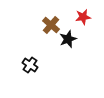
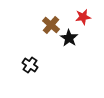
black star: moved 1 px right, 1 px up; rotated 18 degrees counterclockwise
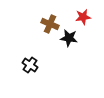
brown cross: moved 1 px left, 1 px up; rotated 18 degrees counterclockwise
black star: rotated 24 degrees counterclockwise
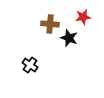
brown cross: rotated 18 degrees counterclockwise
black star: rotated 12 degrees clockwise
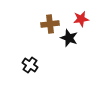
red star: moved 2 px left, 2 px down
brown cross: rotated 12 degrees counterclockwise
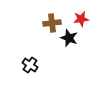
brown cross: moved 2 px right, 1 px up
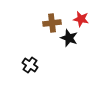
red star: rotated 21 degrees clockwise
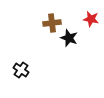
red star: moved 10 px right
black cross: moved 9 px left, 5 px down
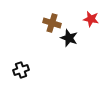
brown cross: rotated 24 degrees clockwise
black cross: rotated 35 degrees clockwise
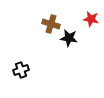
brown cross: moved 1 px left, 1 px down
black star: rotated 12 degrees counterclockwise
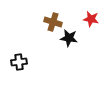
brown cross: moved 2 px right, 2 px up
black cross: moved 2 px left, 8 px up; rotated 14 degrees clockwise
